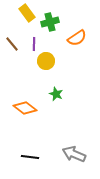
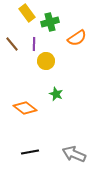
black line: moved 5 px up; rotated 18 degrees counterclockwise
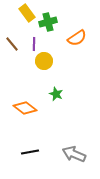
green cross: moved 2 px left
yellow circle: moved 2 px left
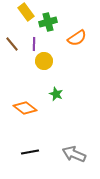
yellow rectangle: moved 1 px left, 1 px up
